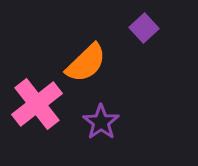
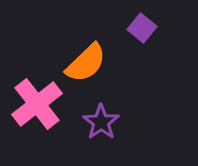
purple square: moved 2 px left; rotated 8 degrees counterclockwise
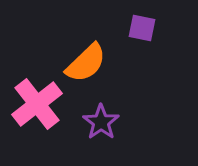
purple square: rotated 28 degrees counterclockwise
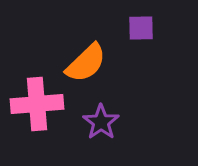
purple square: moved 1 px left; rotated 12 degrees counterclockwise
pink cross: rotated 33 degrees clockwise
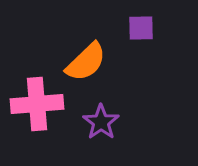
orange semicircle: moved 1 px up
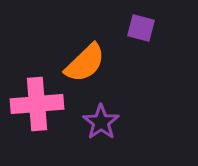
purple square: rotated 16 degrees clockwise
orange semicircle: moved 1 px left, 1 px down
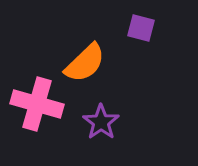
pink cross: rotated 21 degrees clockwise
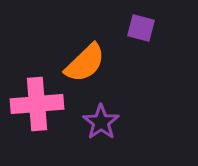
pink cross: rotated 21 degrees counterclockwise
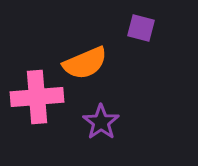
orange semicircle: rotated 21 degrees clockwise
pink cross: moved 7 px up
